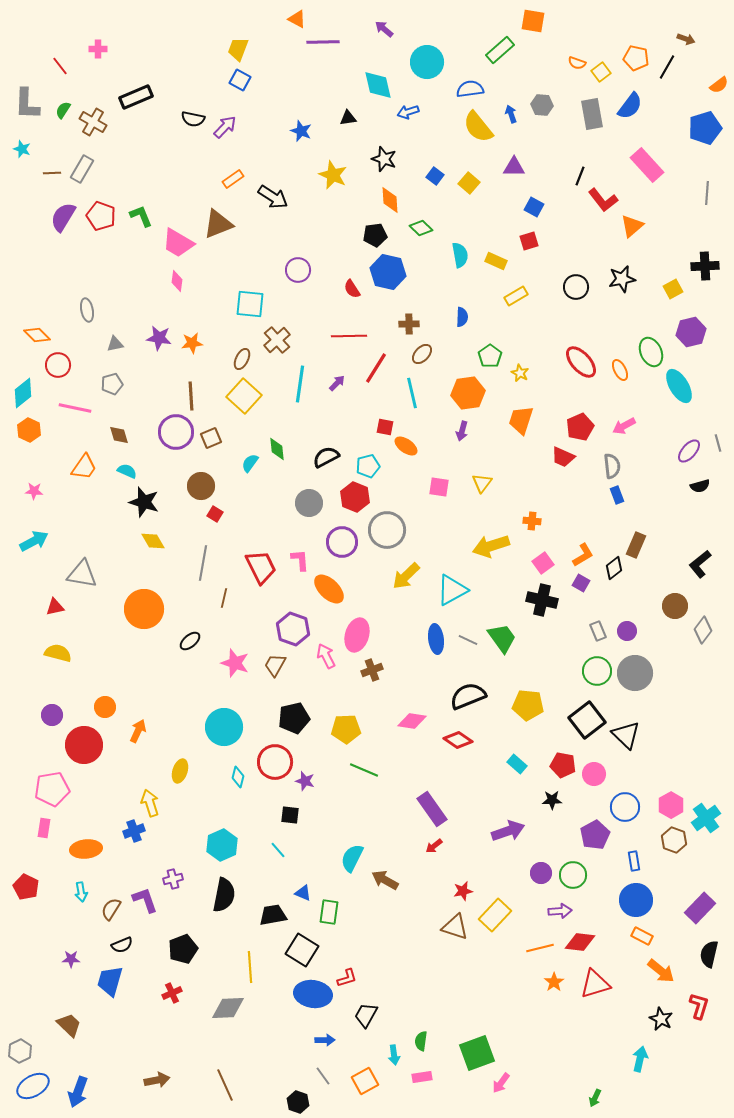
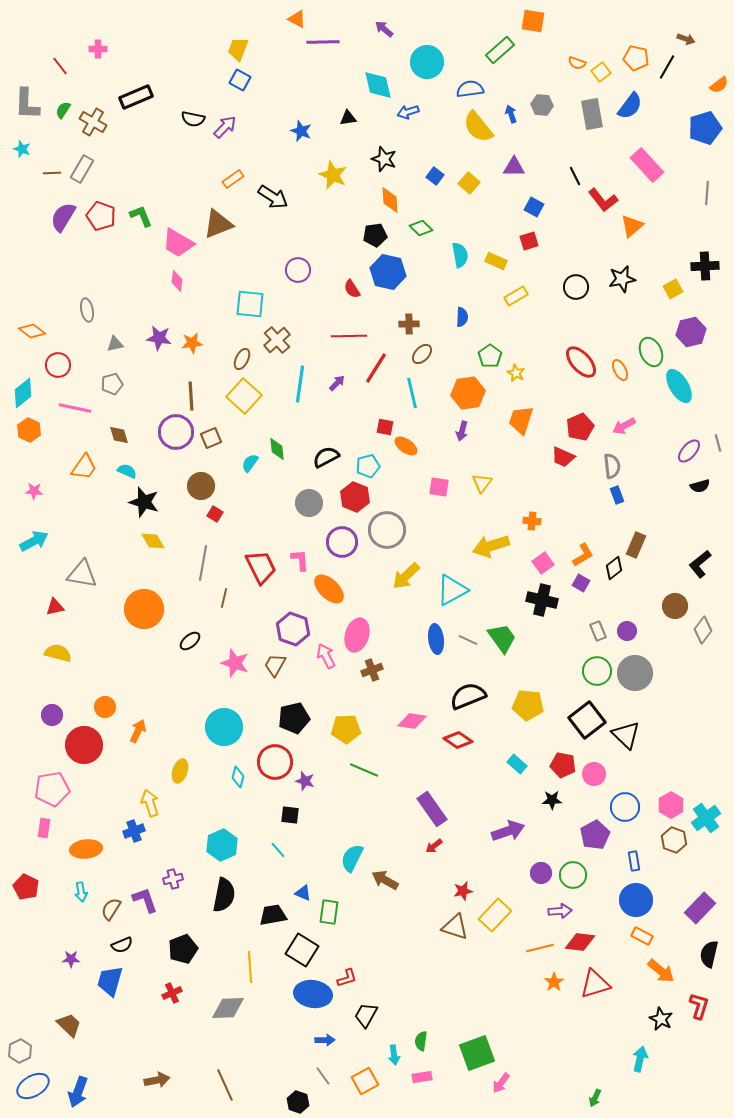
black line at (580, 176): moved 5 px left; rotated 48 degrees counterclockwise
orange diamond at (37, 335): moved 5 px left, 4 px up; rotated 8 degrees counterclockwise
yellow star at (520, 373): moved 4 px left
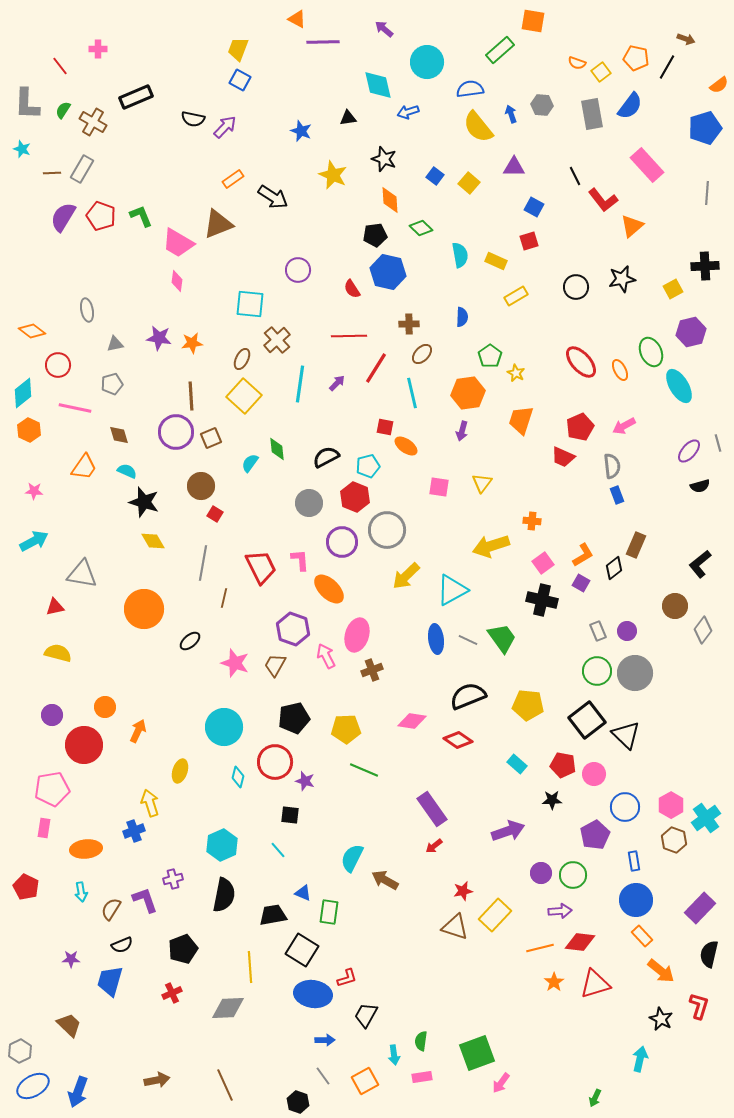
orange rectangle at (642, 936): rotated 20 degrees clockwise
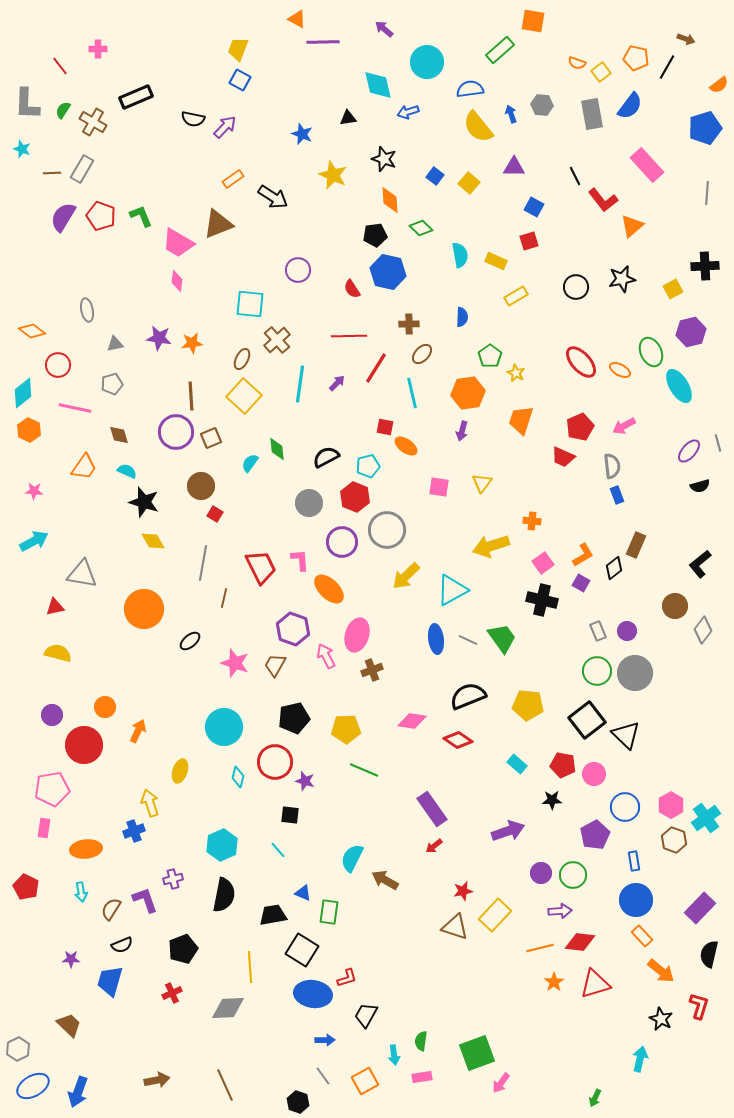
blue star at (301, 131): moved 1 px right, 3 px down
orange ellipse at (620, 370): rotated 35 degrees counterclockwise
gray hexagon at (20, 1051): moved 2 px left, 2 px up
